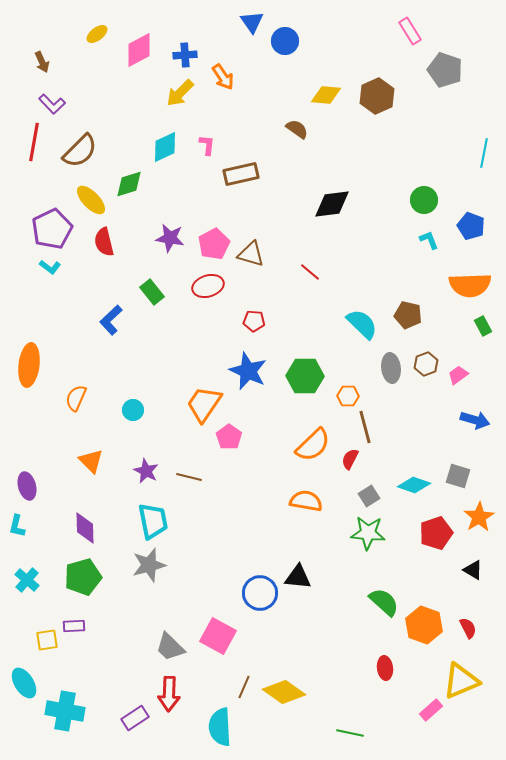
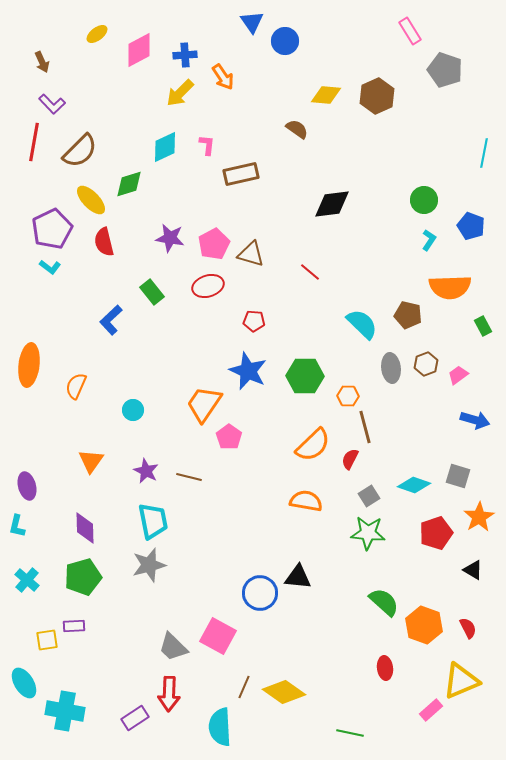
cyan L-shape at (429, 240): rotated 55 degrees clockwise
orange semicircle at (470, 285): moved 20 px left, 2 px down
orange semicircle at (76, 398): moved 12 px up
orange triangle at (91, 461): rotated 20 degrees clockwise
gray trapezoid at (170, 647): moved 3 px right
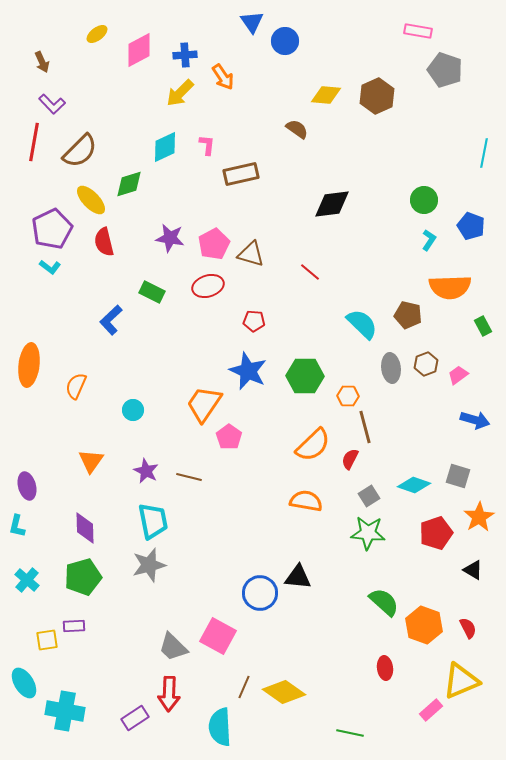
pink rectangle at (410, 31): moved 8 px right; rotated 48 degrees counterclockwise
green rectangle at (152, 292): rotated 25 degrees counterclockwise
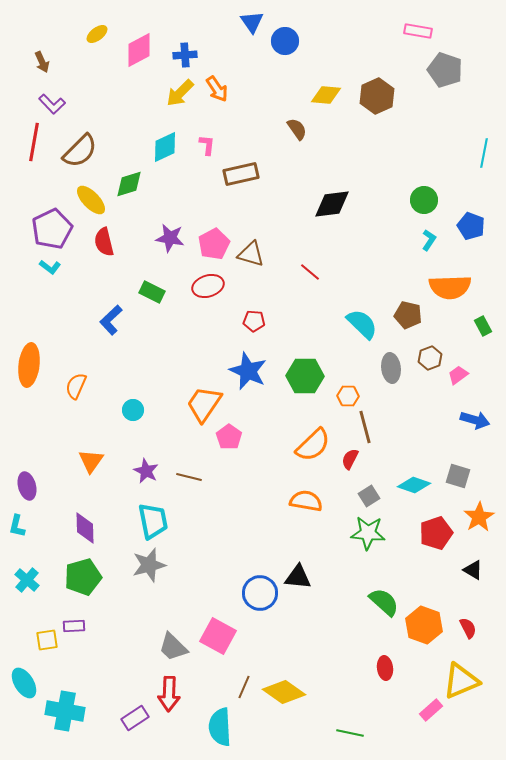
orange arrow at (223, 77): moved 6 px left, 12 px down
brown semicircle at (297, 129): rotated 20 degrees clockwise
brown hexagon at (426, 364): moved 4 px right, 6 px up
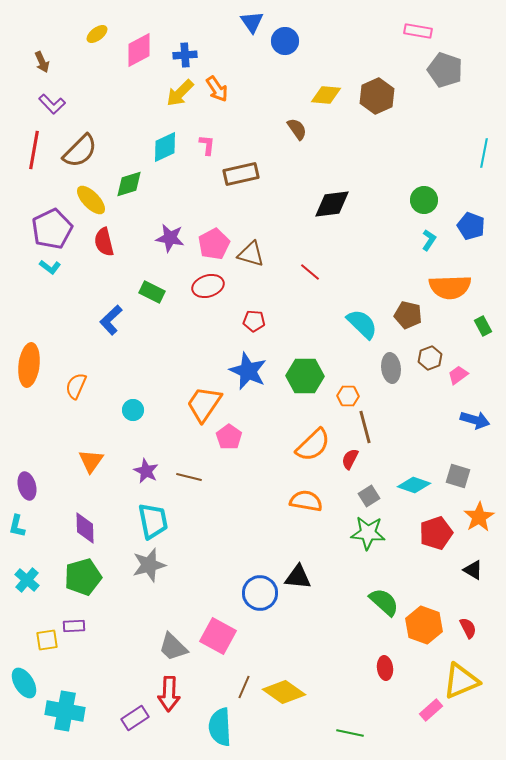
red line at (34, 142): moved 8 px down
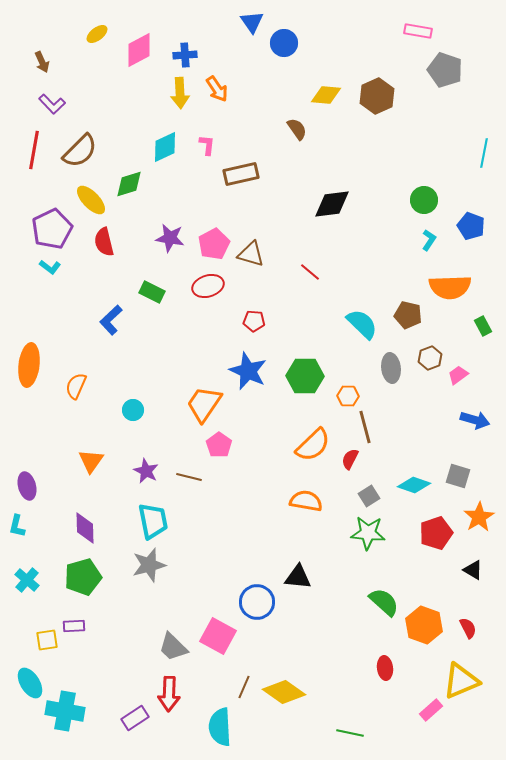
blue circle at (285, 41): moved 1 px left, 2 px down
yellow arrow at (180, 93): rotated 48 degrees counterclockwise
pink pentagon at (229, 437): moved 10 px left, 8 px down
blue circle at (260, 593): moved 3 px left, 9 px down
cyan ellipse at (24, 683): moved 6 px right
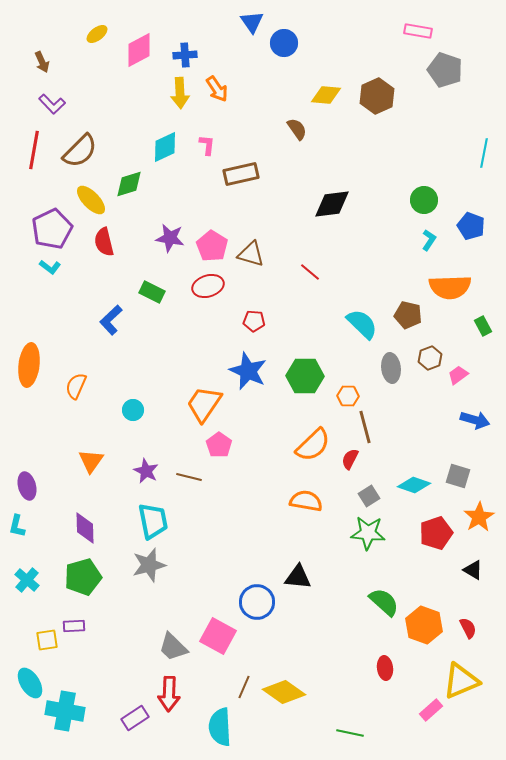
pink pentagon at (214, 244): moved 2 px left, 2 px down; rotated 12 degrees counterclockwise
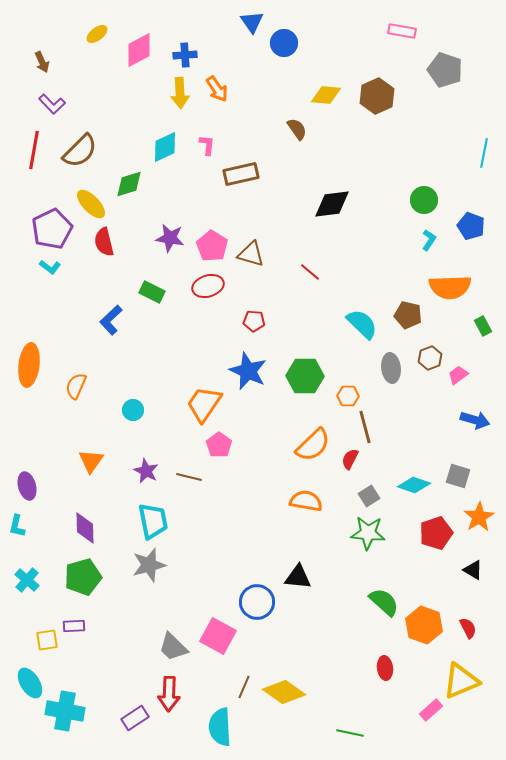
pink rectangle at (418, 31): moved 16 px left
yellow ellipse at (91, 200): moved 4 px down
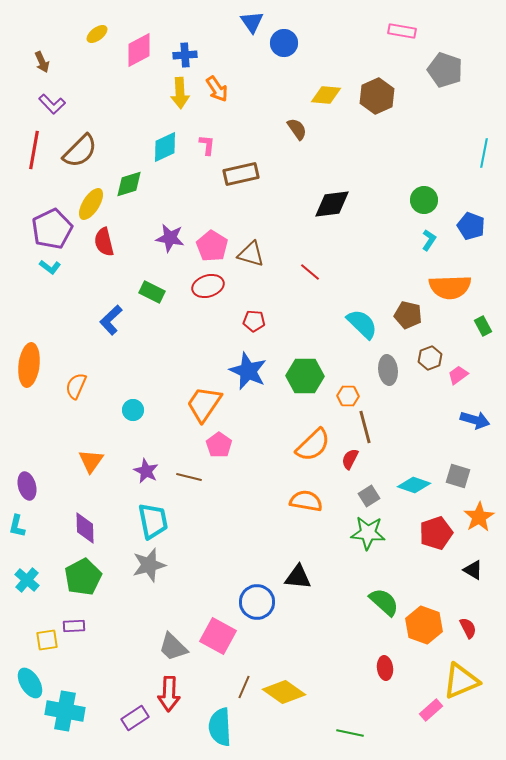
yellow ellipse at (91, 204): rotated 76 degrees clockwise
gray ellipse at (391, 368): moved 3 px left, 2 px down
green pentagon at (83, 577): rotated 12 degrees counterclockwise
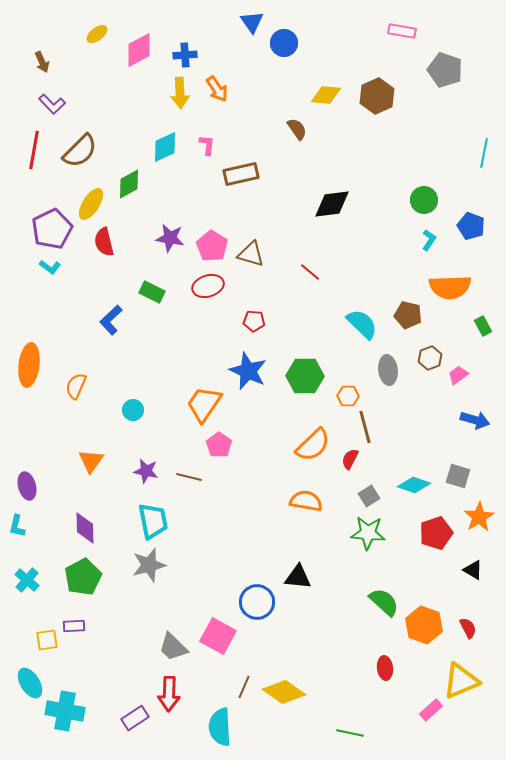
green diamond at (129, 184): rotated 12 degrees counterclockwise
purple star at (146, 471): rotated 15 degrees counterclockwise
